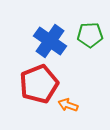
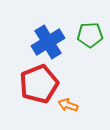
blue cross: moved 2 px left, 1 px down; rotated 24 degrees clockwise
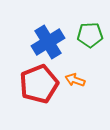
orange arrow: moved 7 px right, 25 px up
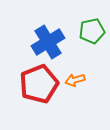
green pentagon: moved 2 px right, 4 px up; rotated 10 degrees counterclockwise
orange arrow: rotated 36 degrees counterclockwise
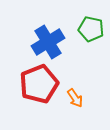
green pentagon: moved 1 px left, 2 px up; rotated 25 degrees clockwise
orange arrow: moved 18 px down; rotated 108 degrees counterclockwise
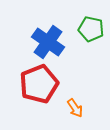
blue cross: rotated 24 degrees counterclockwise
orange arrow: moved 10 px down
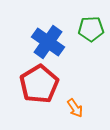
green pentagon: rotated 15 degrees counterclockwise
red pentagon: rotated 9 degrees counterclockwise
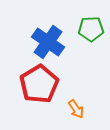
orange arrow: moved 1 px right, 1 px down
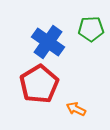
orange arrow: rotated 150 degrees clockwise
